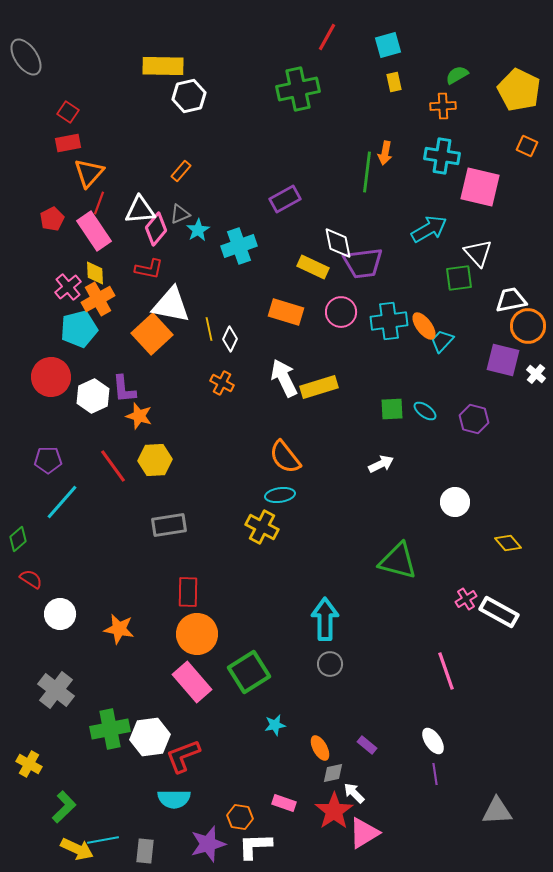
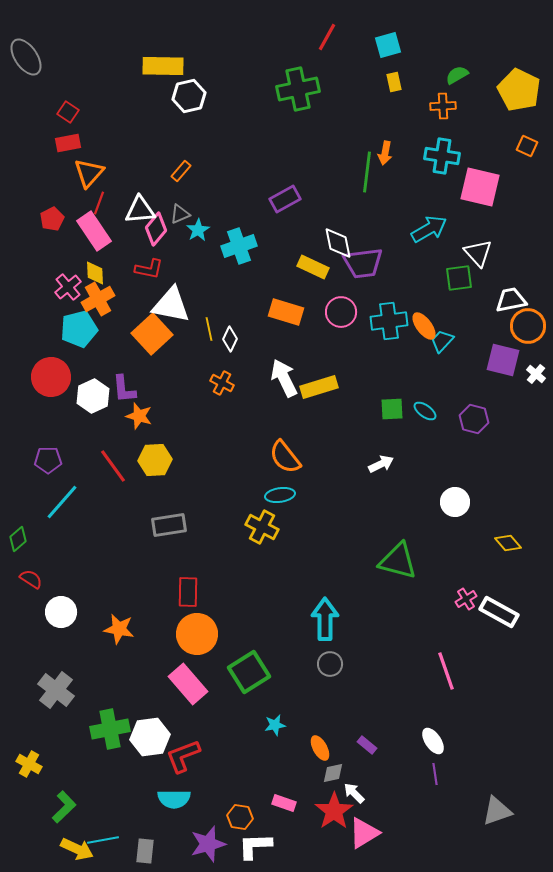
white circle at (60, 614): moved 1 px right, 2 px up
pink rectangle at (192, 682): moved 4 px left, 2 px down
gray triangle at (497, 811): rotated 16 degrees counterclockwise
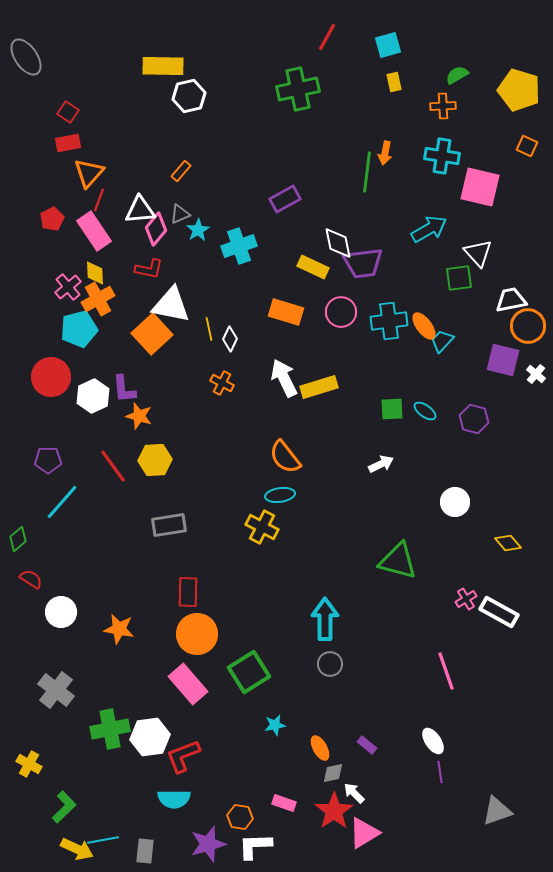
yellow pentagon at (519, 90): rotated 9 degrees counterclockwise
red line at (99, 203): moved 3 px up
purple line at (435, 774): moved 5 px right, 2 px up
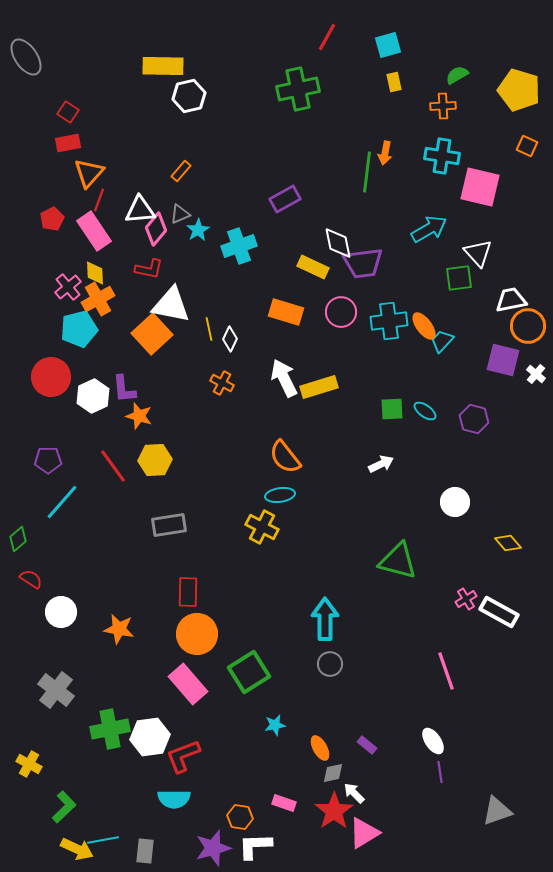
purple star at (208, 844): moved 5 px right, 4 px down
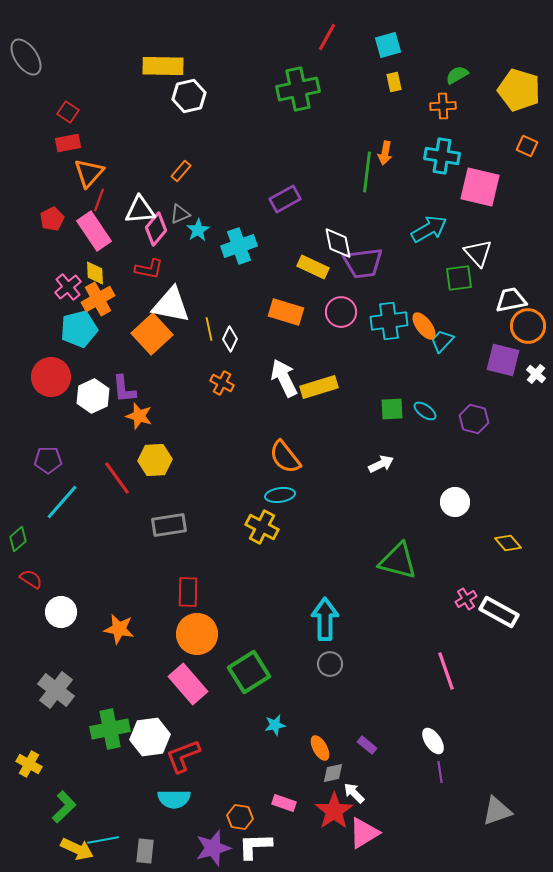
red line at (113, 466): moved 4 px right, 12 px down
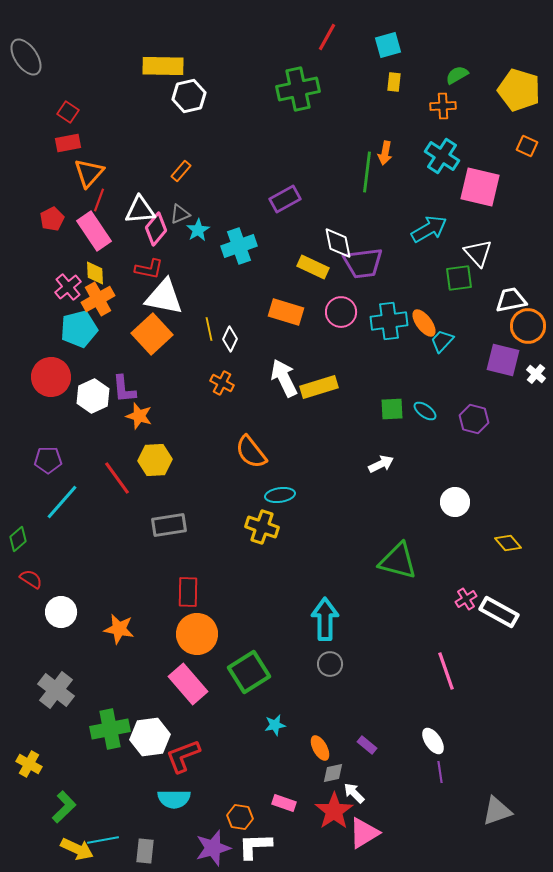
yellow rectangle at (394, 82): rotated 18 degrees clockwise
cyan cross at (442, 156): rotated 24 degrees clockwise
white triangle at (171, 305): moved 7 px left, 8 px up
orange ellipse at (424, 326): moved 3 px up
orange semicircle at (285, 457): moved 34 px left, 5 px up
yellow cross at (262, 527): rotated 8 degrees counterclockwise
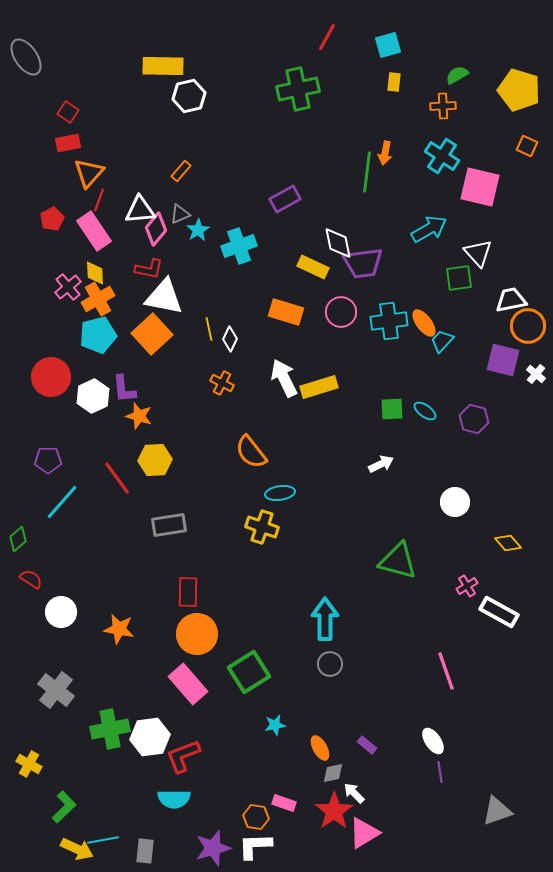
cyan pentagon at (79, 329): moved 19 px right, 6 px down
cyan ellipse at (280, 495): moved 2 px up
pink cross at (466, 599): moved 1 px right, 13 px up
orange hexagon at (240, 817): moved 16 px right
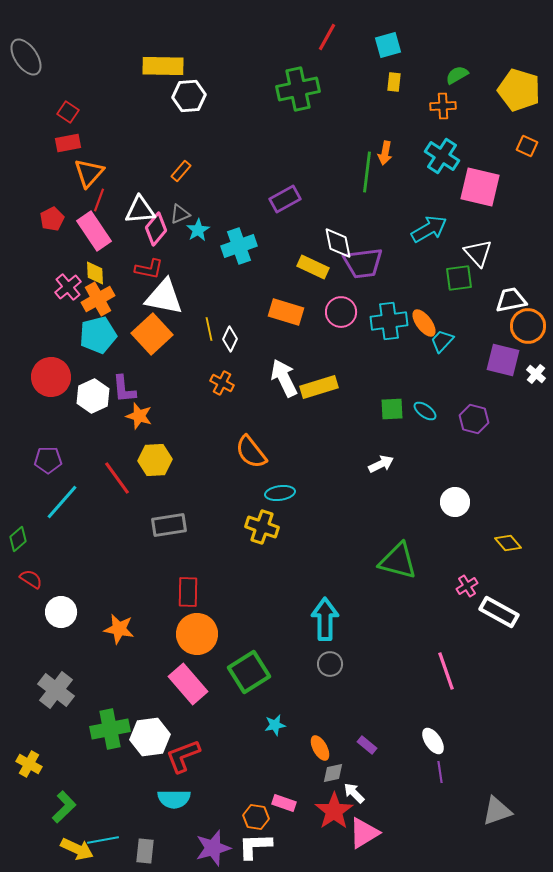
white hexagon at (189, 96): rotated 8 degrees clockwise
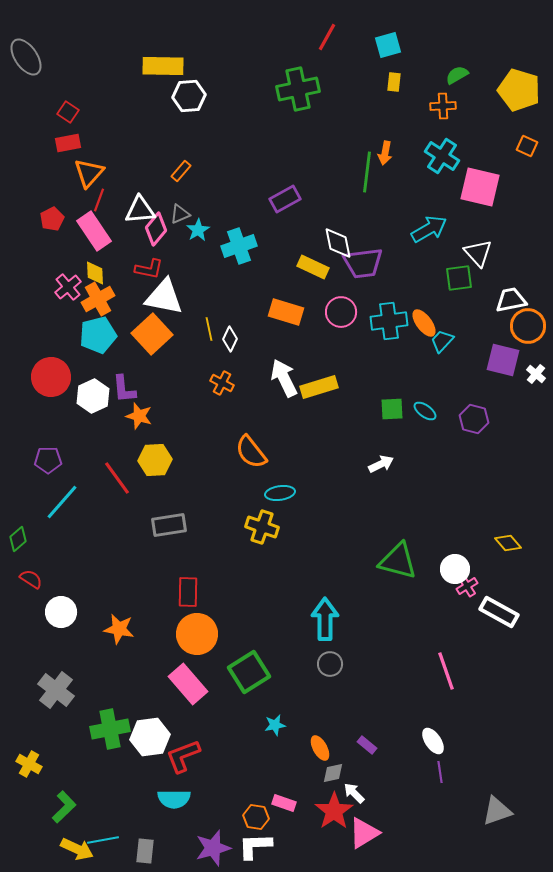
white circle at (455, 502): moved 67 px down
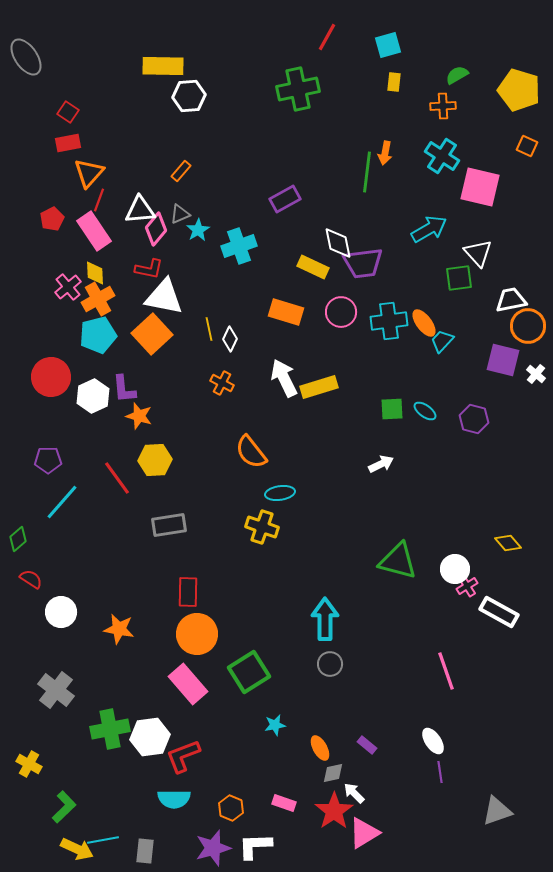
orange hexagon at (256, 817): moved 25 px left, 9 px up; rotated 15 degrees clockwise
